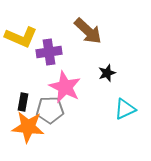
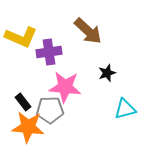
pink star: rotated 20 degrees counterclockwise
black rectangle: rotated 48 degrees counterclockwise
cyan triangle: rotated 10 degrees clockwise
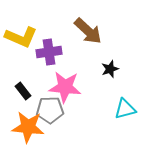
black star: moved 3 px right, 4 px up
black rectangle: moved 11 px up
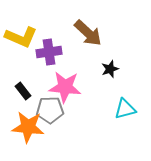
brown arrow: moved 2 px down
